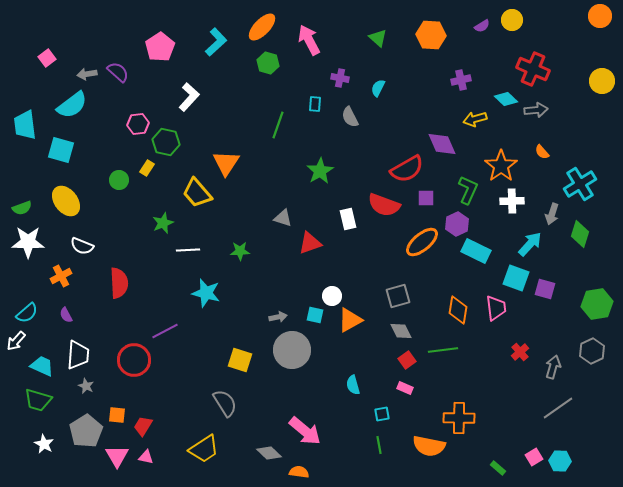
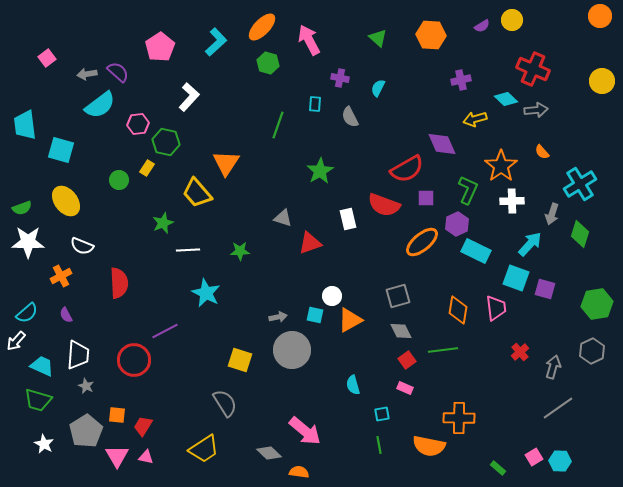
cyan semicircle at (72, 105): moved 28 px right
cyan star at (206, 293): rotated 12 degrees clockwise
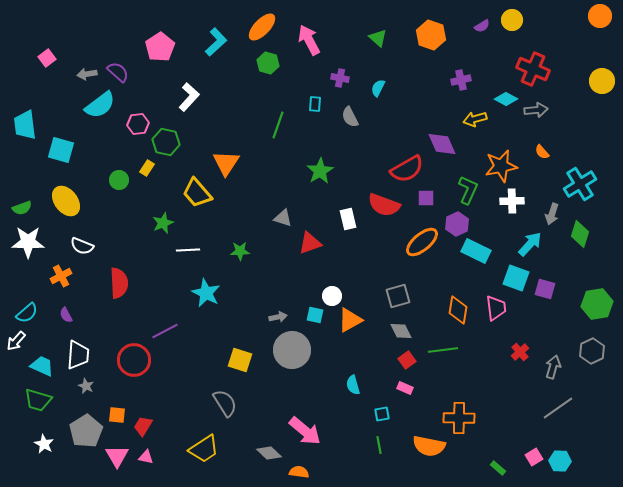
orange hexagon at (431, 35): rotated 16 degrees clockwise
cyan diamond at (506, 99): rotated 15 degrees counterclockwise
orange star at (501, 166): rotated 24 degrees clockwise
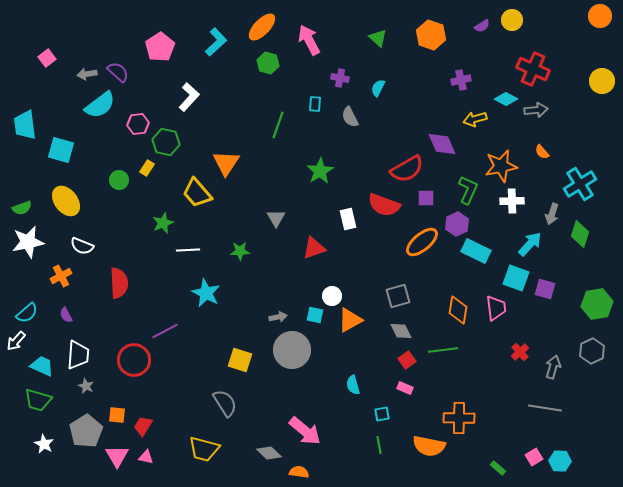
gray triangle at (283, 218): moved 7 px left; rotated 42 degrees clockwise
white star at (28, 242): rotated 12 degrees counterclockwise
red triangle at (310, 243): moved 4 px right, 5 px down
gray line at (558, 408): moved 13 px left; rotated 44 degrees clockwise
yellow trapezoid at (204, 449): rotated 48 degrees clockwise
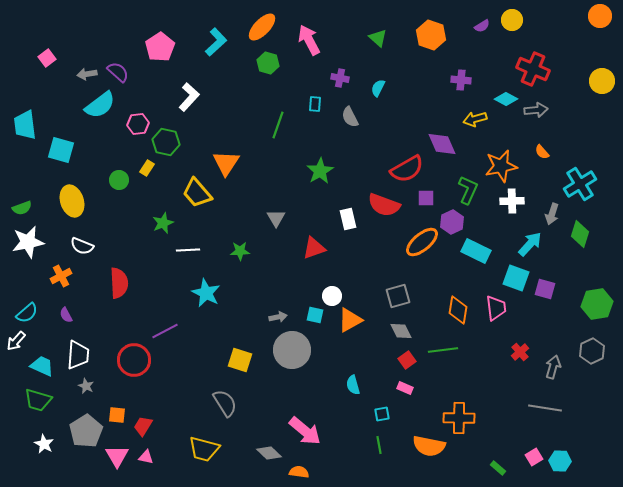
purple cross at (461, 80): rotated 18 degrees clockwise
yellow ellipse at (66, 201): moved 6 px right; rotated 20 degrees clockwise
purple hexagon at (457, 224): moved 5 px left, 2 px up
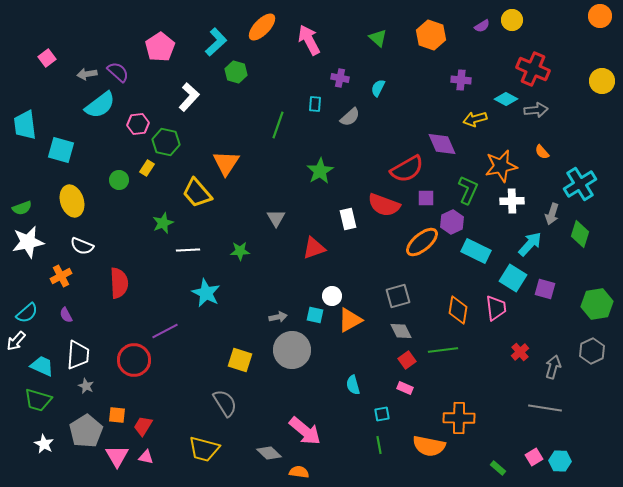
green hexagon at (268, 63): moved 32 px left, 9 px down
gray semicircle at (350, 117): rotated 105 degrees counterclockwise
cyan square at (516, 278): moved 3 px left; rotated 12 degrees clockwise
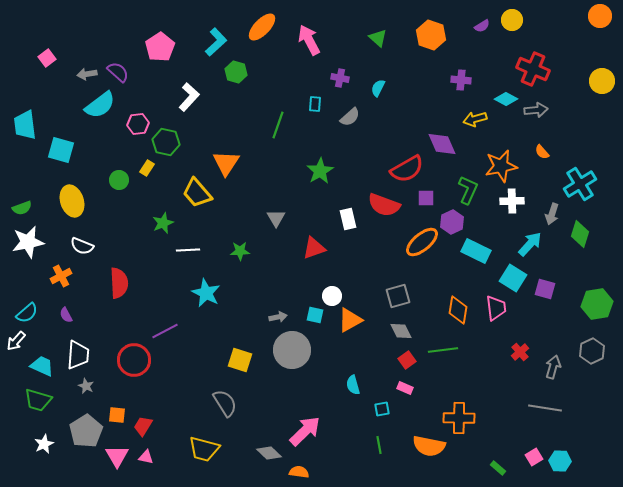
cyan square at (382, 414): moved 5 px up
pink arrow at (305, 431): rotated 84 degrees counterclockwise
white star at (44, 444): rotated 18 degrees clockwise
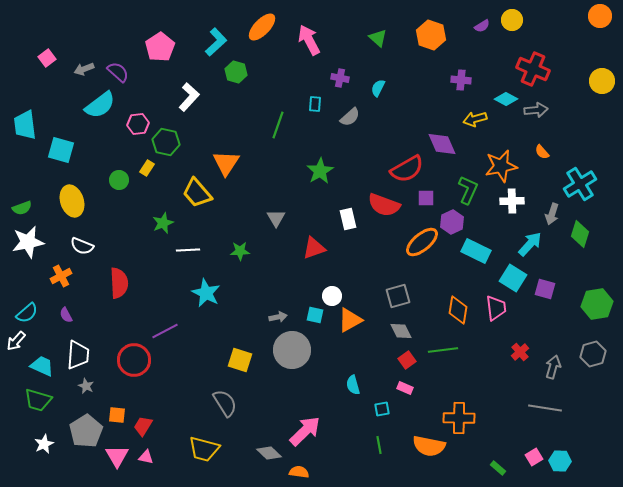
gray arrow at (87, 74): moved 3 px left, 5 px up; rotated 12 degrees counterclockwise
gray hexagon at (592, 351): moved 1 px right, 3 px down; rotated 10 degrees clockwise
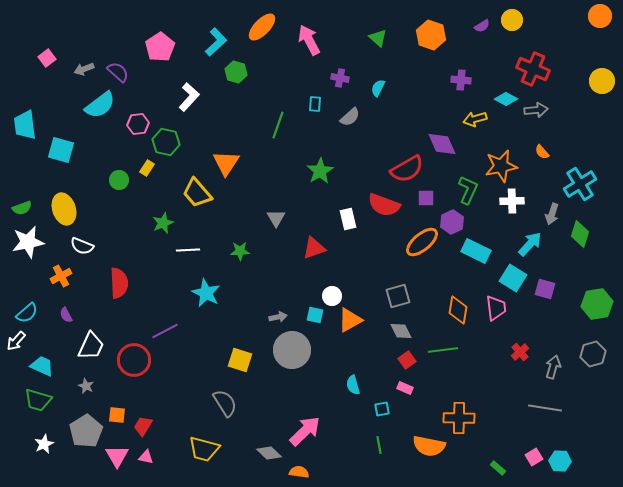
yellow ellipse at (72, 201): moved 8 px left, 8 px down
white trapezoid at (78, 355): moved 13 px right, 9 px up; rotated 20 degrees clockwise
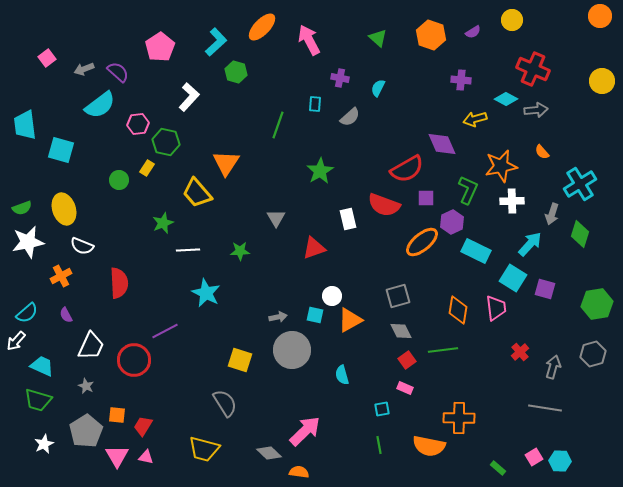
purple semicircle at (482, 26): moved 9 px left, 6 px down
cyan semicircle at (353, 385): moved 11 px left, 10 px up
